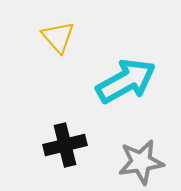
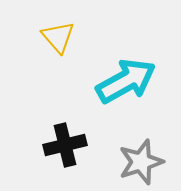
gray star: rotated 9 degrees counterclockwise
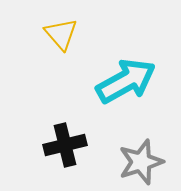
yellow triangle: moved 3 px right, 3 px up
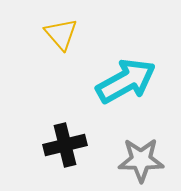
gray star: moved 2 px up; rotated 18 degrees clockwise
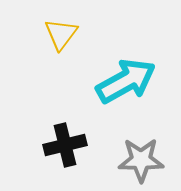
yellow triangle: rotated 18 degrees clockwise
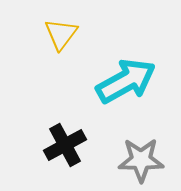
black cross: rotated 15 degrees counterclockwise
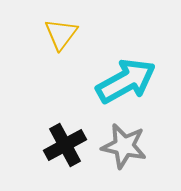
gray star: moved 17 px left, 14 px up; rotated 12 degrees clockwise
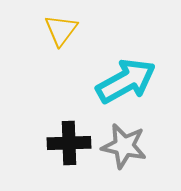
yellow triangle: moved 4 px up
black cross: moved 4 px right, 2 px up; rotated 27 degrees clockwise
